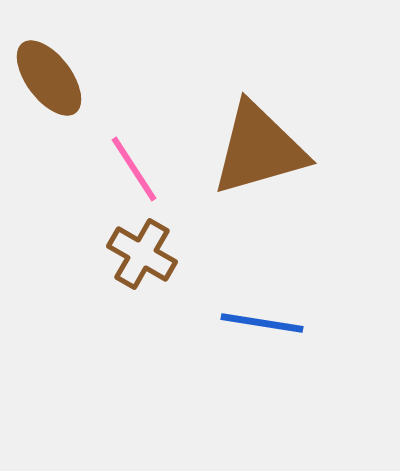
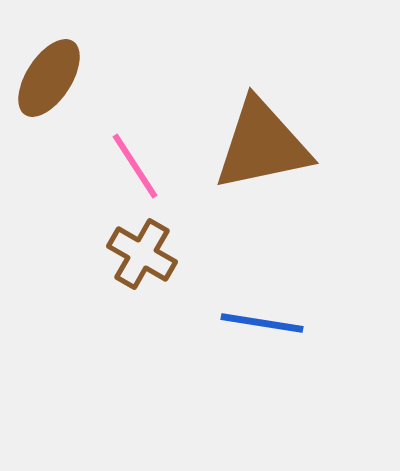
brown ellipse: rotated 70 degrees clockwise
brown triangle: moved 3 px right, 4 px up; rotated 4 degrees clockwise
pink line: moved 1 px right, 3 px up
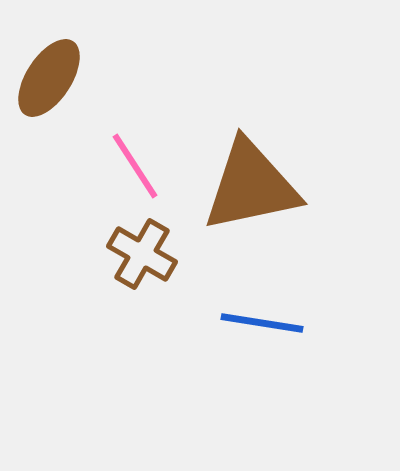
brown triangle: moved 11 px left, 41 px down
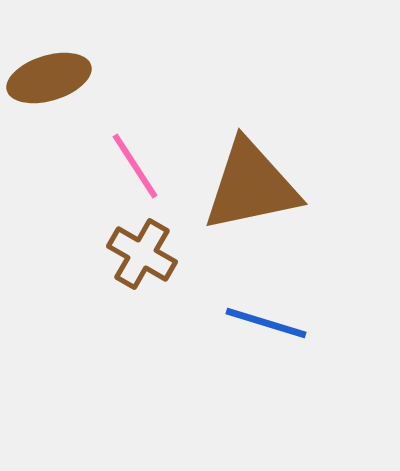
brown ellipse: rotated 40 degrees clockwise
blue line: moved 4 px right; rotated 8 degrees clockwise
